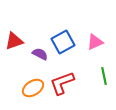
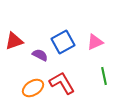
purple semicircle: moved 1 px down
red L-shape: rotated 80 degrees clockwise
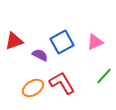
blue square: moved 1 px left
green line: rotated 54 degrees clockwise
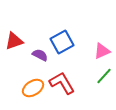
pink triangle: moved 7 px right, 9 px down
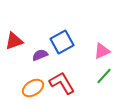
purple semicircle: rotated 49 degrees counterclockwise
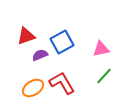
red triangle: moved 12 px right, 5 px up
pink triangle: moved 1 px left, 2 px up; rotated 12 degrees clockwise
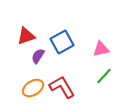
purple semicircle: moved 2 px left, 1 px down; rotated 35 degrees counterclockwise
red L-shape: moved 4 px down
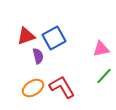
blue square: moved 8 px left, 4 px up
purple semicircle: rotated 133 degrees clockwise
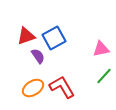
purple semicircle: rotated 21 degrees counterclockwise
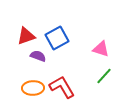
blue square: moved 3 px right
pink triangle: rotated 30 degrees clockwise
purple semicircle: rotated 35 degrees counterclockwise
orange ellipse: rotated 30 degrees clockwise
